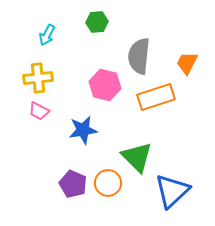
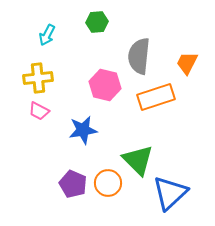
green triangle: moved 1 px right, 3 px down
blue triangle: moved 2 px left, 2 px down
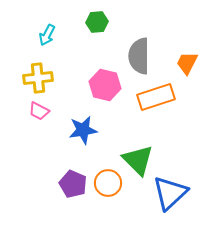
gray semicircle: rotated 6 degrees counterclockwise
